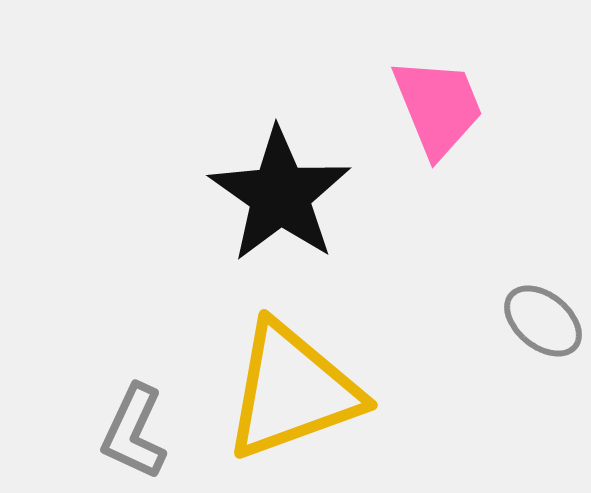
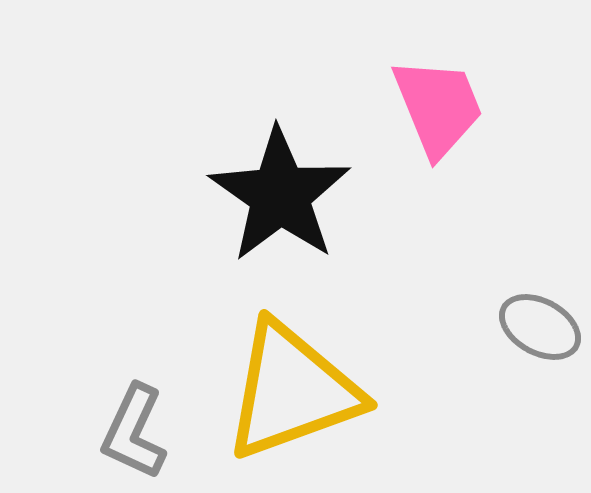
gray ellipse: moved 3 px left, 6 px down; rotated 10 degrees counterclockwise
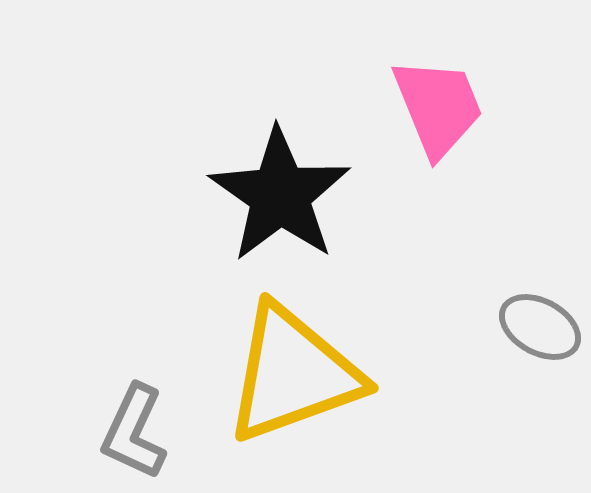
yellow triangle: moved 1 px right, 17 px up
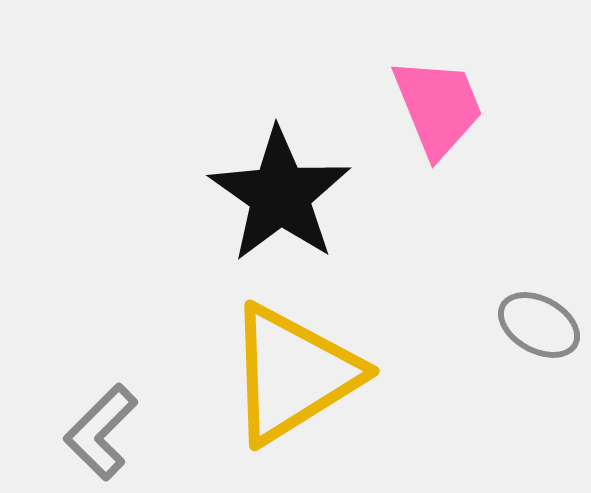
gray ellipse: moved 1 px left, 2 px up
yellow triangle: rotated 12 degrees counterclockwise
gray L-shape: moved 33 px left; rotated 20 degrees clockwise
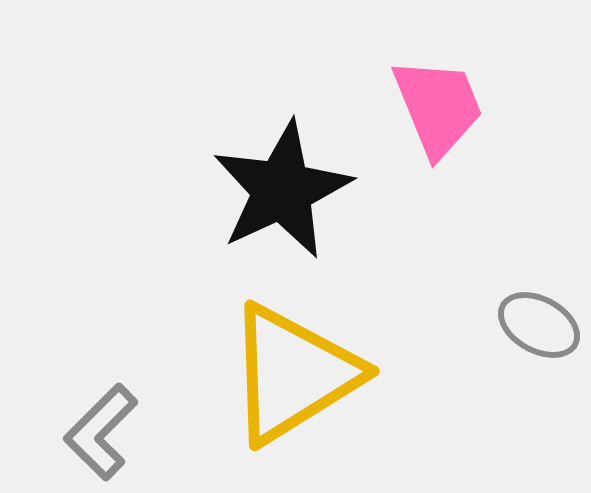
black star: moved 2 px right, 5 px up; rotated 12 degrees clockwise
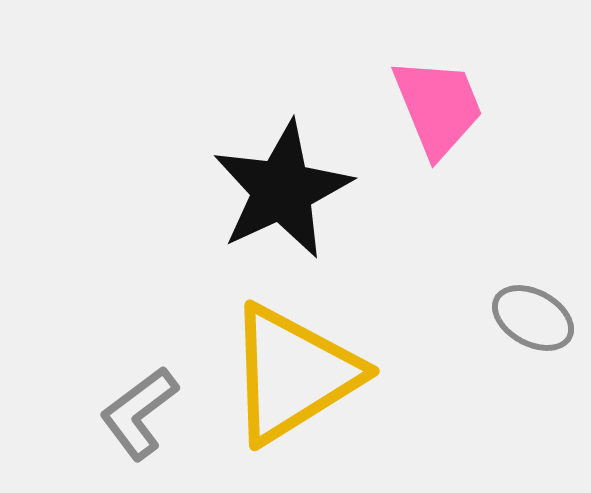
gray ellipse: moved 6 px left, 7 px up
gray L-shape: moved 38 px right, 19 px up; rotated 8 degrees clockwise
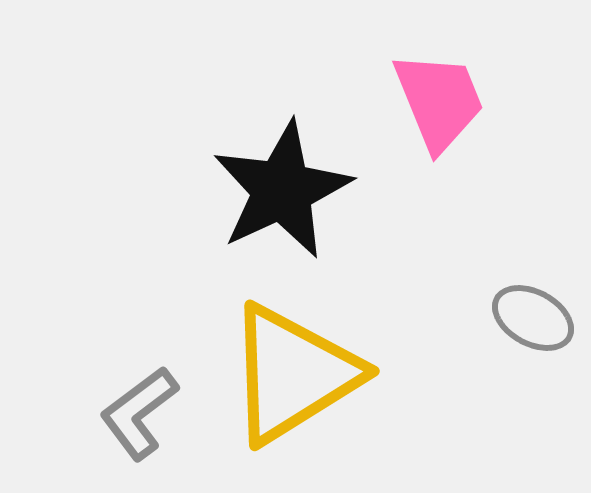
pink trapezoid: moved 1 px right, 6 px up
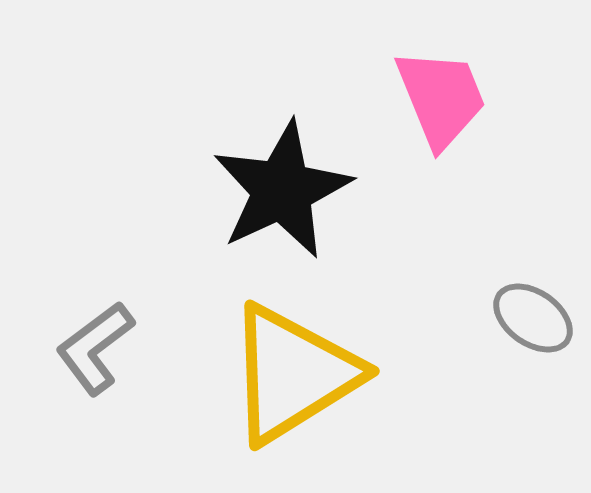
pink trapezoid: moved 2 px right, 3 px up
gray ellipse: rotated 6 degrees clockwise
gray L-shape: moved 44 px left, 65 px up
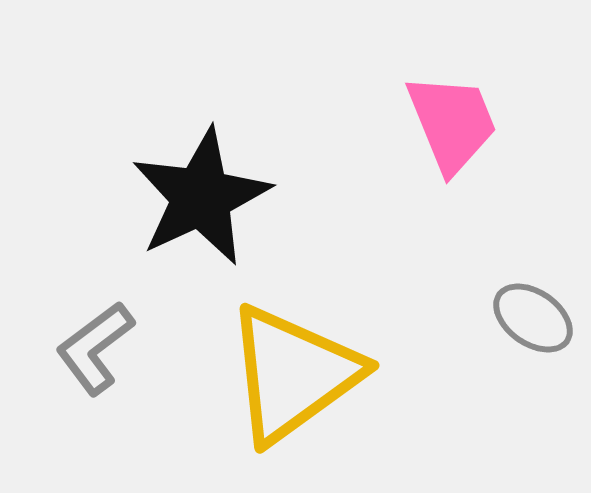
pink trapezoid: moved 11 px right, 25 px down
black star: moved 81 px left, 7 px down
yellow triangle: rotated 4 degrees counterclockwise
